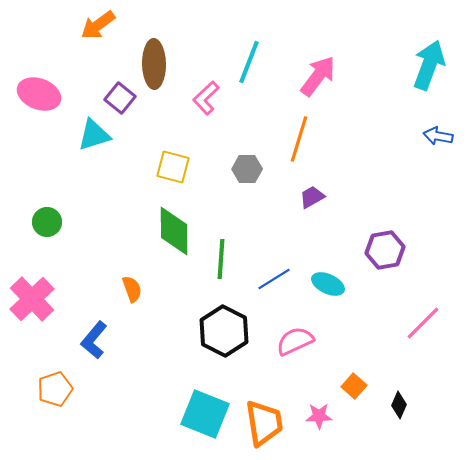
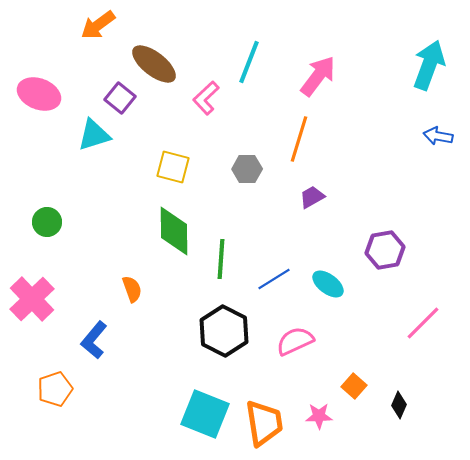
brown ellipse: rotated 51 degrees counterclockwise
cyan ellipse: rotated 12 degrees clockwise
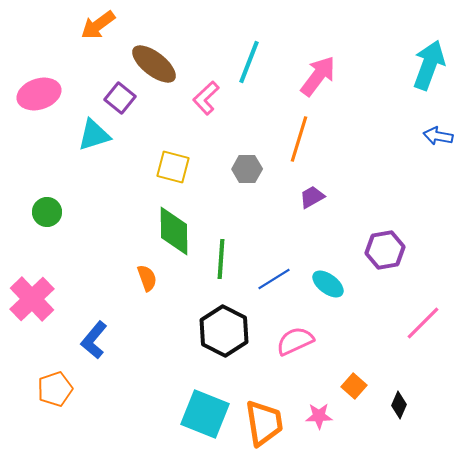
pink ellipse: rotated 39 degrees counterclockwise
green circle: moved 10 px up
orange semicircle: moved 15 px right, 11 px up
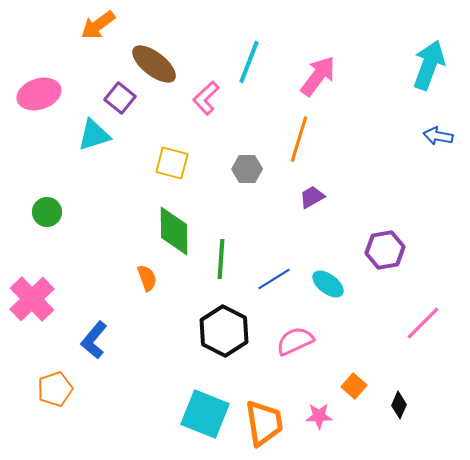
yellow square: moved 1 px left, 4 px up
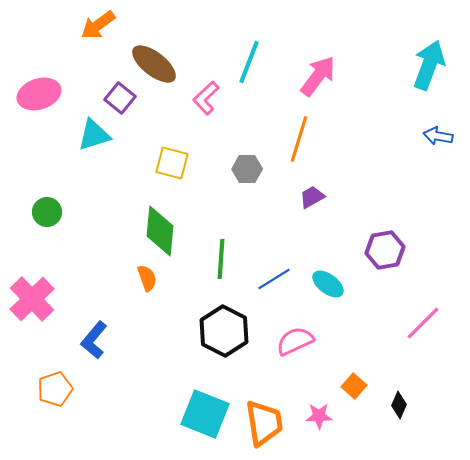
green diamond: moved 14 px left; rotated 6 degrees clockwise
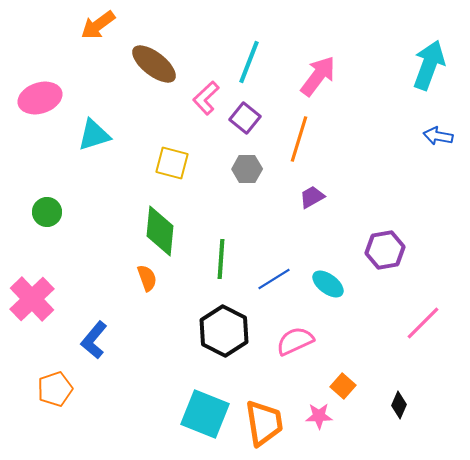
pink ellipse: moved 1 px right, 4 px down
purple square: moved 125 px right, 20 px down
orange square: moved 11 px left
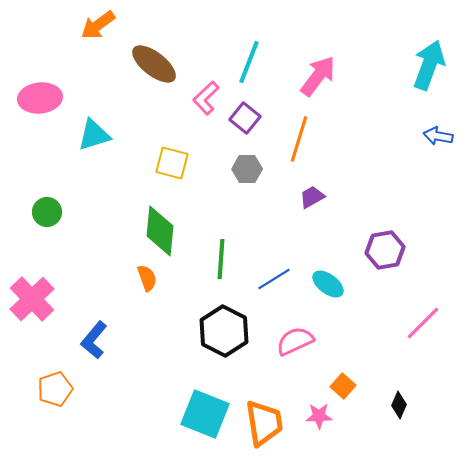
pink ellipse: rotated 12 degrees clockwise
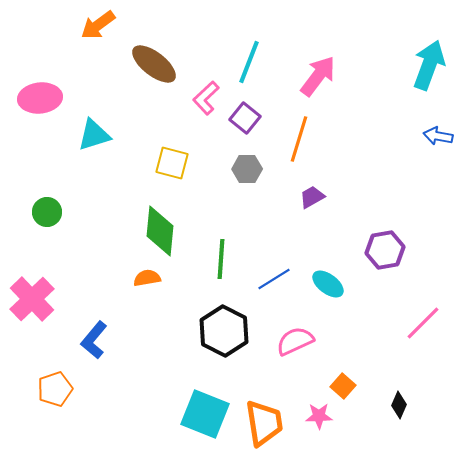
orange semicircle: rotated 80 degrees counterclockwise
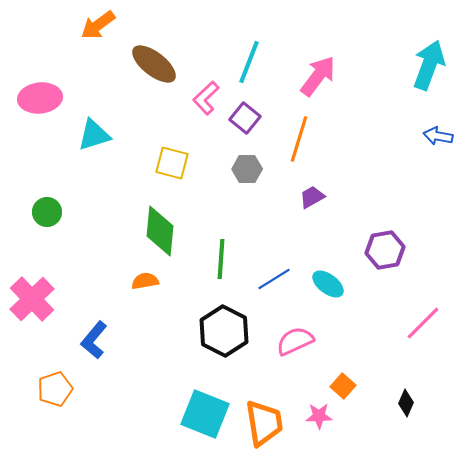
orange semicircle: moved 2 px left, 3 px down
black diamond: moved 7 px right, 2 px up
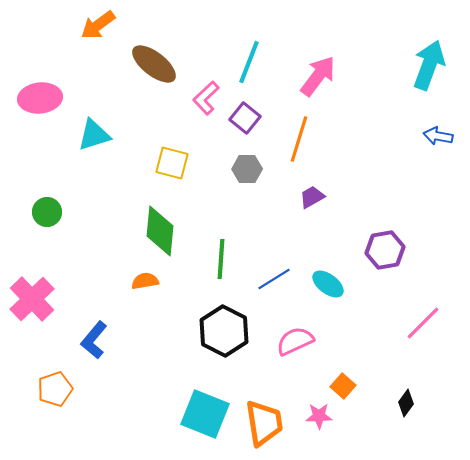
black diamond: rotated 12 degrees clockwise
